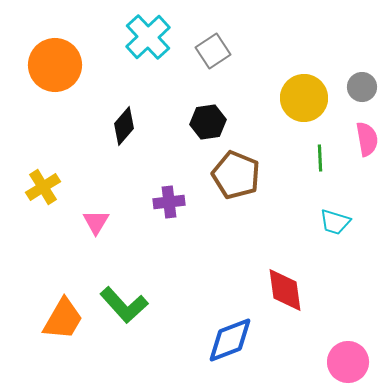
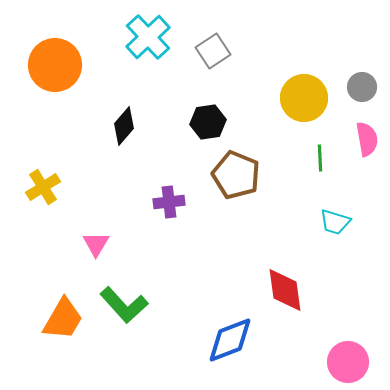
pink triangle: moved 22 px down
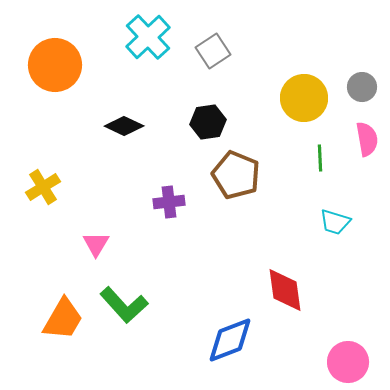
black diamond: rotated 75 degrees clockwise
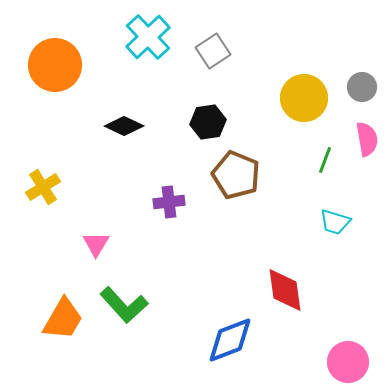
green line: moved 5 px right, 2 px down; rotated 24 degrees clockwise
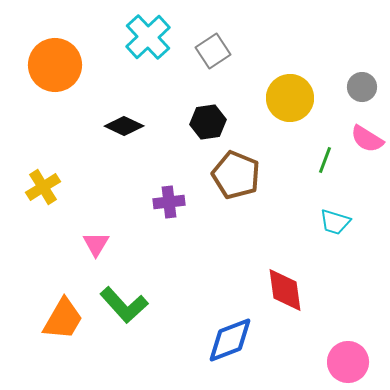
yellow circle: moved 14 px left
pink semicircle: rotated 132 degrees clockwise
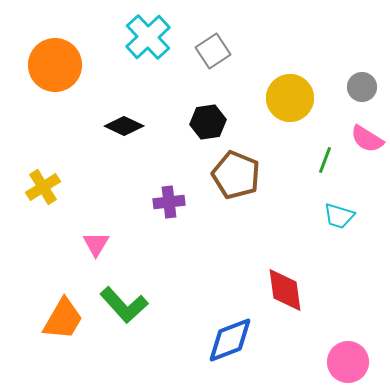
cyan trapezoid: moved 4 px right, 6 px up
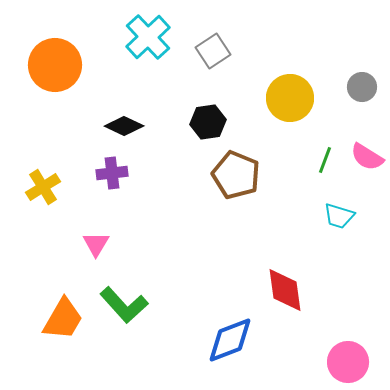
pink semicircle: moved 18 px down
purple cross: moved 57 px left, 29 px up
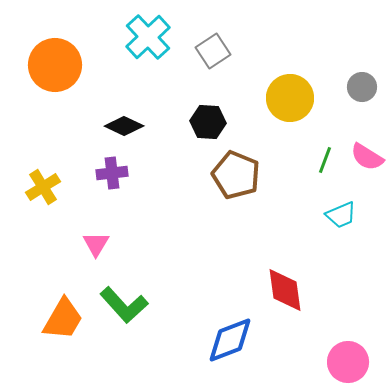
black hexagon: rotated 12 degrees clockwise
cyan trapezoid: moved 2 px right, 1 px up; rotated 40 degrees counterclockwise
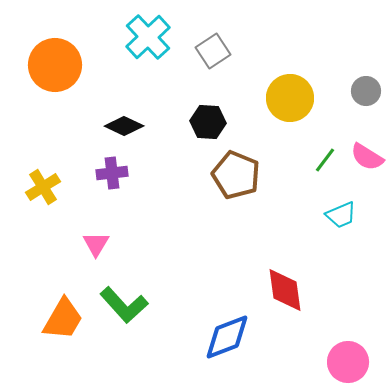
gray circle: moved 4 px right, 4 px down
green line: rotated 16 degrees clockwise
blue diamond: moved 3 px left, 3 px up
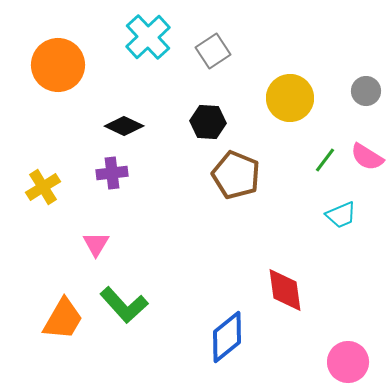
orange circle: moved 3 px right
blue diamond: rotated 18 degrees counterclockwise
